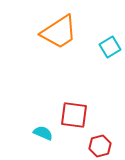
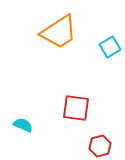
red square: moved 2 px right, 7 px up
cyan semicircle: moved 20 px left, 8 px up
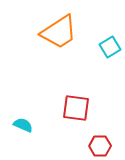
red hexagon: rotated 15 degrees clockwise
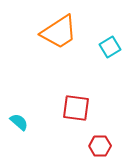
cyan semicircle: moved 4 px left, 3 px up; rotated 18 degrees clockwise
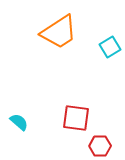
red square: moved 10 px down
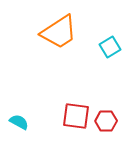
red square: moved 2 px up
cyan semicircle: rotated 12 degrees counterclockwise
red hexagon: moved 6 px right, 25 px up
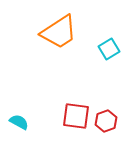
cyan square: moved 1 px left, 2 px down
red hexagon: rotated 20 degrees counterclockwise
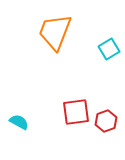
orange trapezoid: moved 4 px left; rotated 144 degrees clockwise
red square: moved 4 px up; rotated 16 degrees counterclockwise
